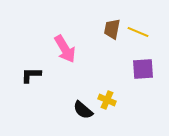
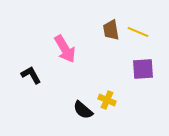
brown trapezoid: moved 1 px left, 1 px down; rotated 20 degrees counterclockwise
black L-shape: rotated 60 degrees clockwise
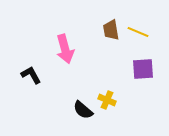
pink arrow: rotated 16 degrees clockwise
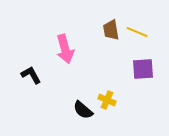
yellow line: moved 1 px left
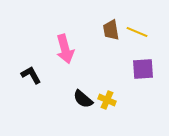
black semicircle: moved 11 px up
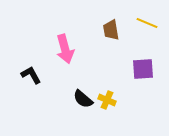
yellow line: moved 10 px right, 9 px up
